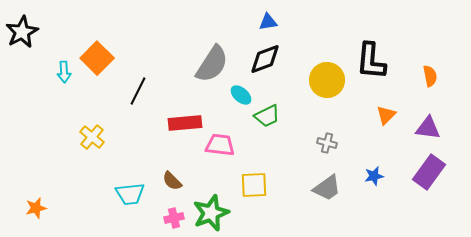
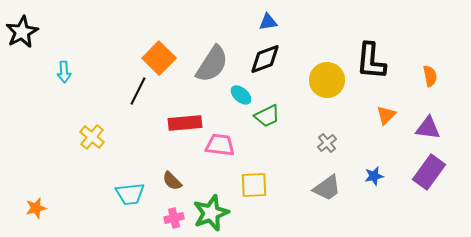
orange square: moved 62 px right
gray cross: rotated 36 degrees clockwise
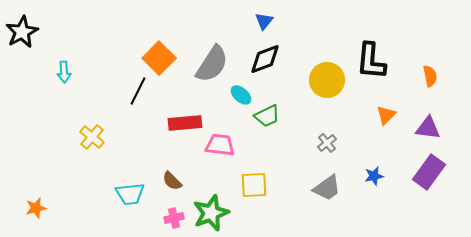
blue triangle: moved 4 px left, 1 px up; rotated 42 degrees counterclockwise
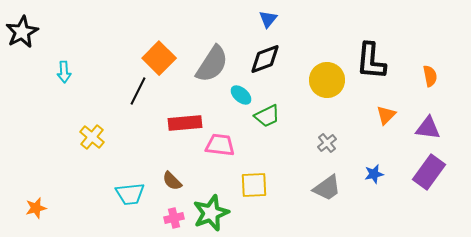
blue triangle: moved 4 px right, 2 px up
blue star: moved 2 px up
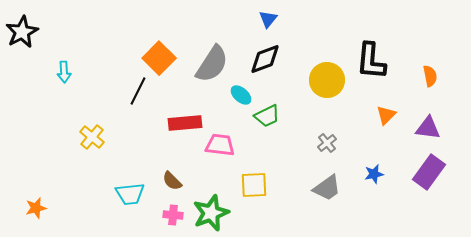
pink cross: moved 1 px left, 3 px up; rotated 18 degrees clockwise
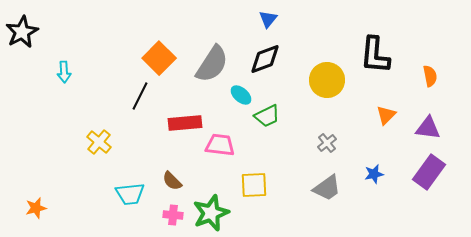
black L-shape: moved 4 px right, 6 px up
black line: moved 2 px right, 5 px down
yellow cross: moved 7 px right, 5 px down
